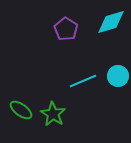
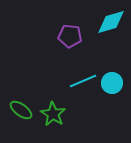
purple pentagon: moved 4 px right, 7 px down; rotated 25 degrees counterclockwise
cyan circle: moved 6 px left, 7 px down
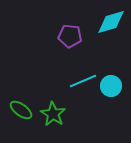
cyan circle: moved 1 px left, 3 px down
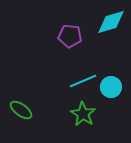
cyan circle: moved 1 px down
green star: moved 30 px right
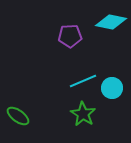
cyan diamond: rotated 28 degrees clockwise
purple pentagon: rotated 10 degrees counterclockwise
cyan circle: moved 1 px right, 1 px down
green ellipse: moved 3 px left, 6 px down
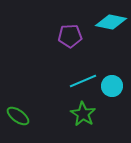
cyan circle: moved 2 px up
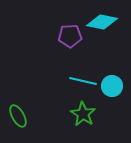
cyan diamond: moved 9 px left
cyan line: rotated 36 degrees clockwise
green ellipse: rotated 25 degrees clockwise
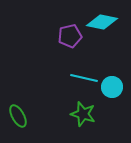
purple pentagon: rotated 10 degrees counterclockwise
cyan line: moved 1 px right, 3 px up
cyan circle: moved 1 px down
green star: rotated 15 degrees counterclockwise
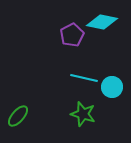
purple pentagon: moved 2 px right, 1 px up; rotated 15 degrees counterclockwise
green ellipse: rotated 70 degrees clockwise
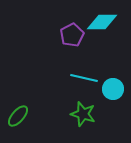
cyan diamond: rotated 12 degrees counterclockwise
cyan circle: moved 1 px right, 2 px down
